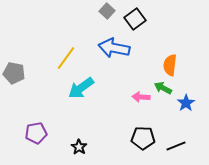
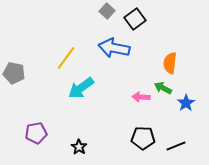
orange semicircle: moved 2 px up
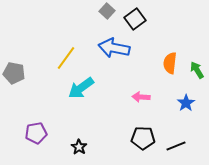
green arrow: moved 34 px right, 18 px up; rotated 30 degrees clockwise
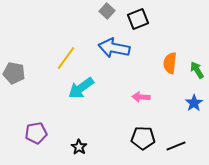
black square: moved 3 px right; rotated 15 degrees clockwise
blue star: moved 8 px right
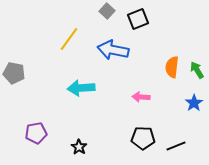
blue arrow: moved 1 px left, 2 px down
yellow line: moved 3 px right, 19 px up
orange semicircle: moved 2 px right, 4 px down
cyan arrow: rotated 32 degrees clockwise
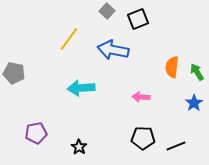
green arrow: moved 2 px down
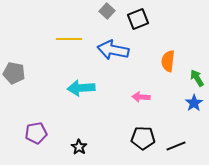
yellow line: rotated 55 degrees clockwise
orange semicircle: moved 4 px left, 6 px up
green arrow: moved 6 px down
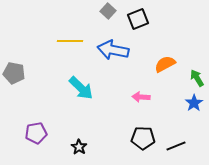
gray square: moved 1 px right
yellow line: moved 1 px right, 2 px down
orange semicircle: moved 3 px left, 3 px down; rotated 55 degrees clockwise
cyan arrow: rotated 132 degrees counterclockwise
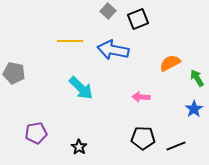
orange semicircle: moved 5 px right, 1 px up
blue star: moved 6 px down
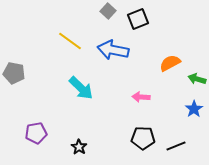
yellow line: rotated 35 degrees clockwise
green arrow: moved 1 px down; rotated 42 degrees counterclockwise
